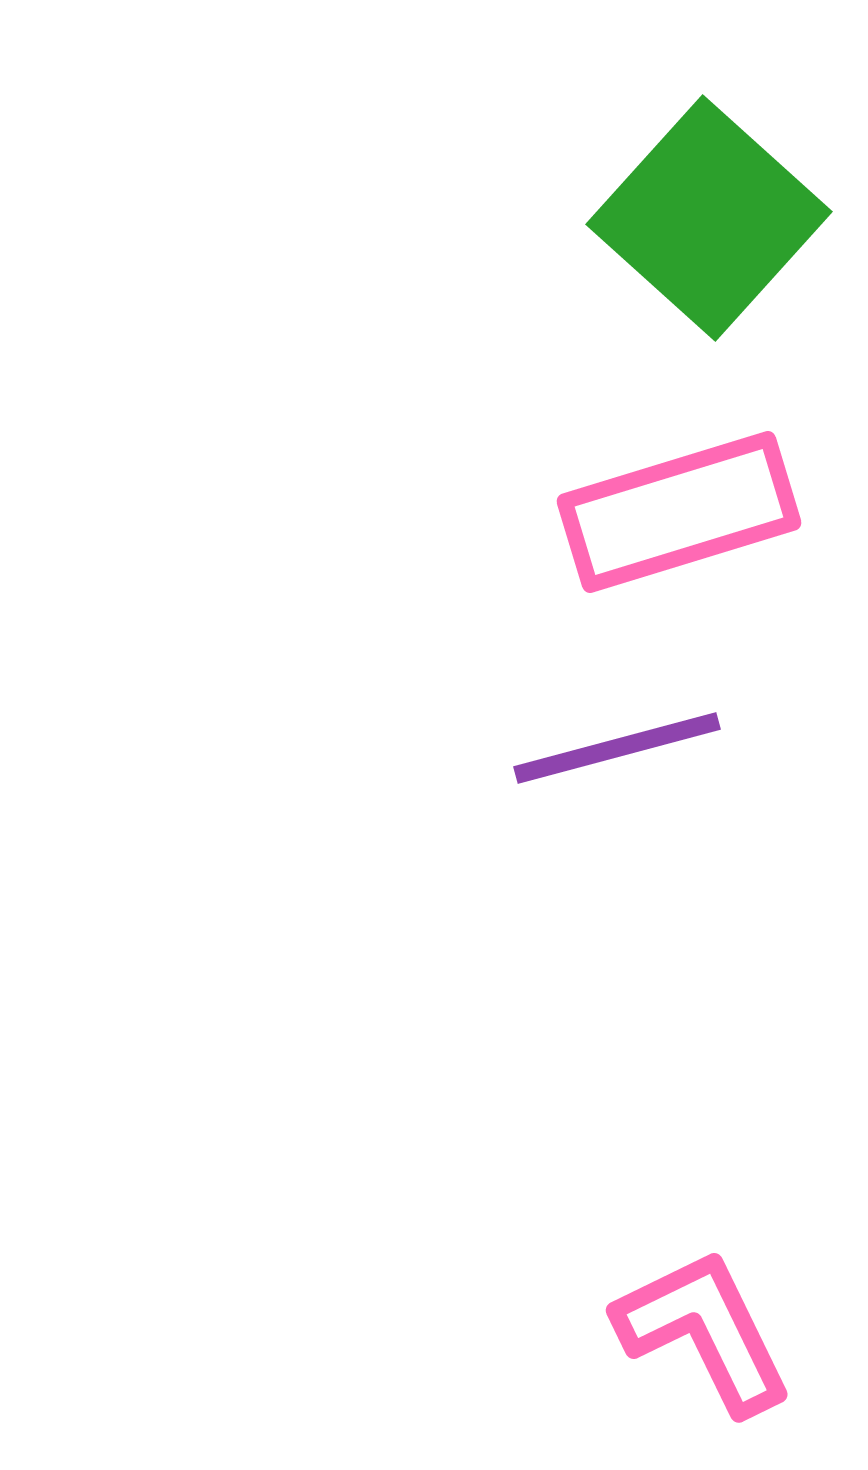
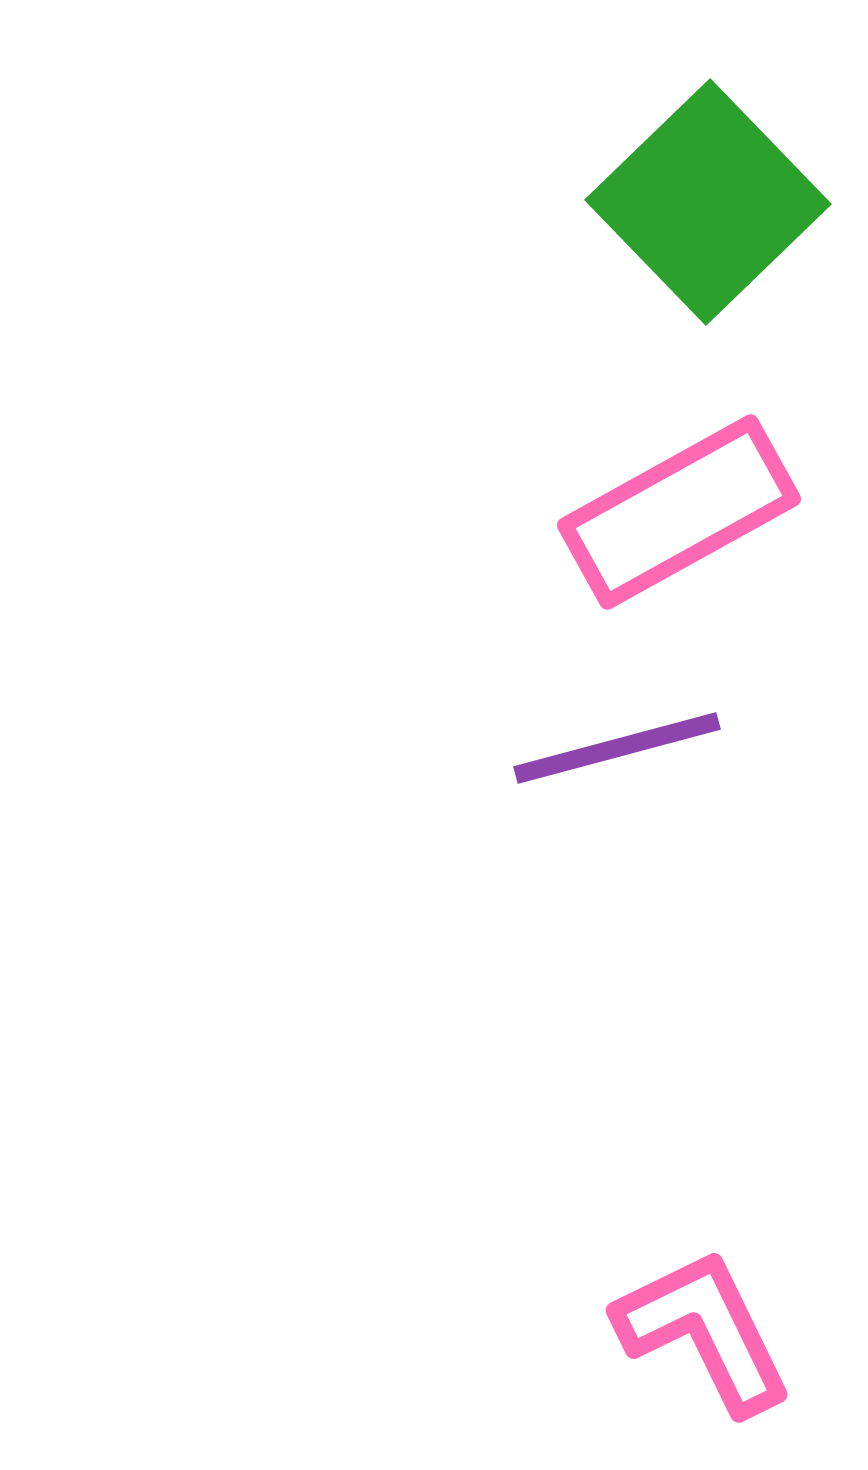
green square: moved 1 px left, 16 px up; rotated 4 degrees clockwise
pink rectangle: rotated 12 degrees counterclockwise
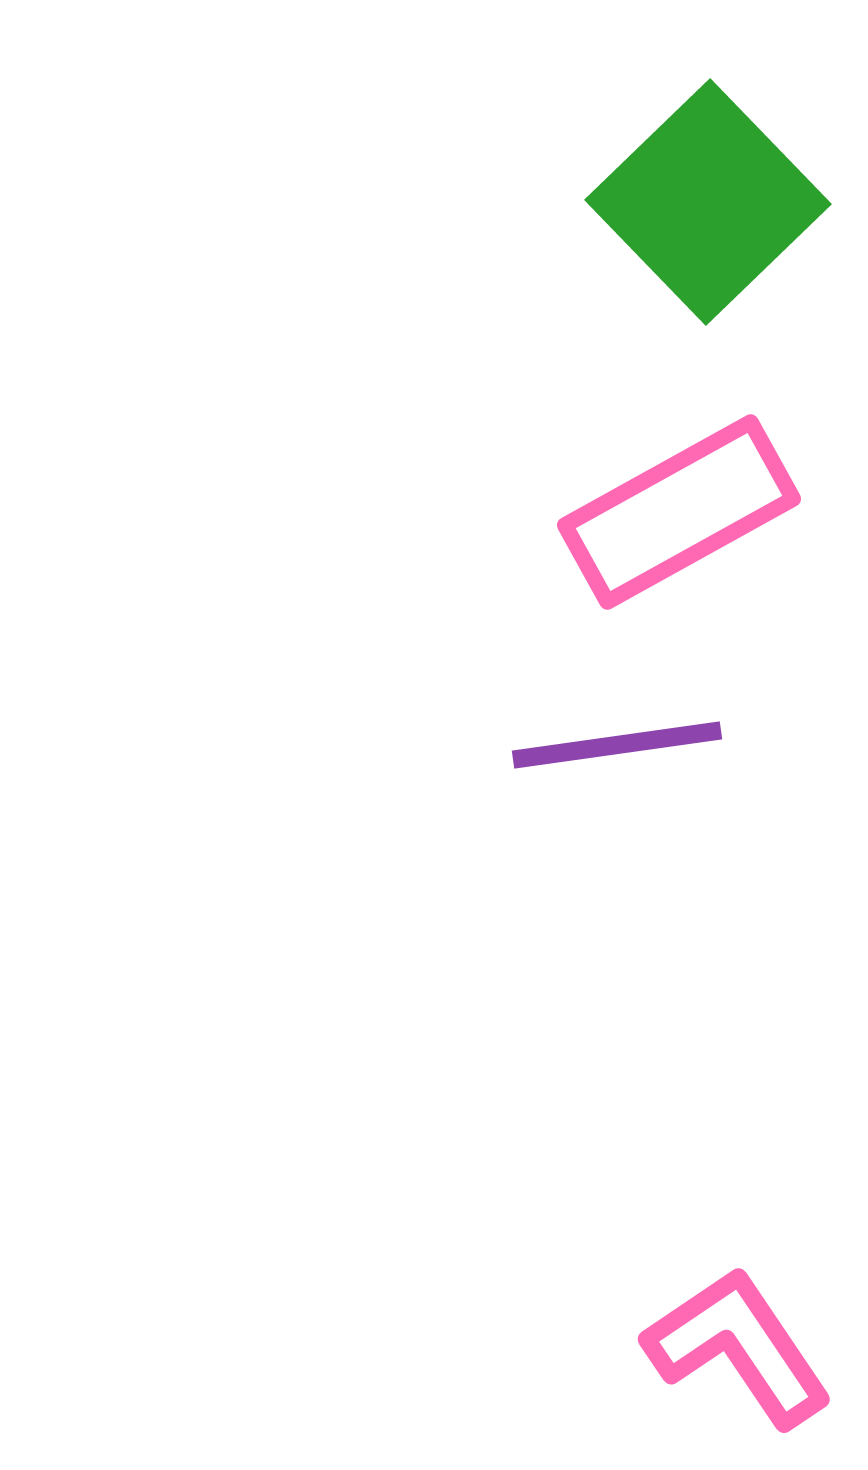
purple line: moved 3 px up; rotated 7 degrees clockwise
pink L-shape: moved 34 px right, 16 px down; rotated 8 degrees counterclockwise
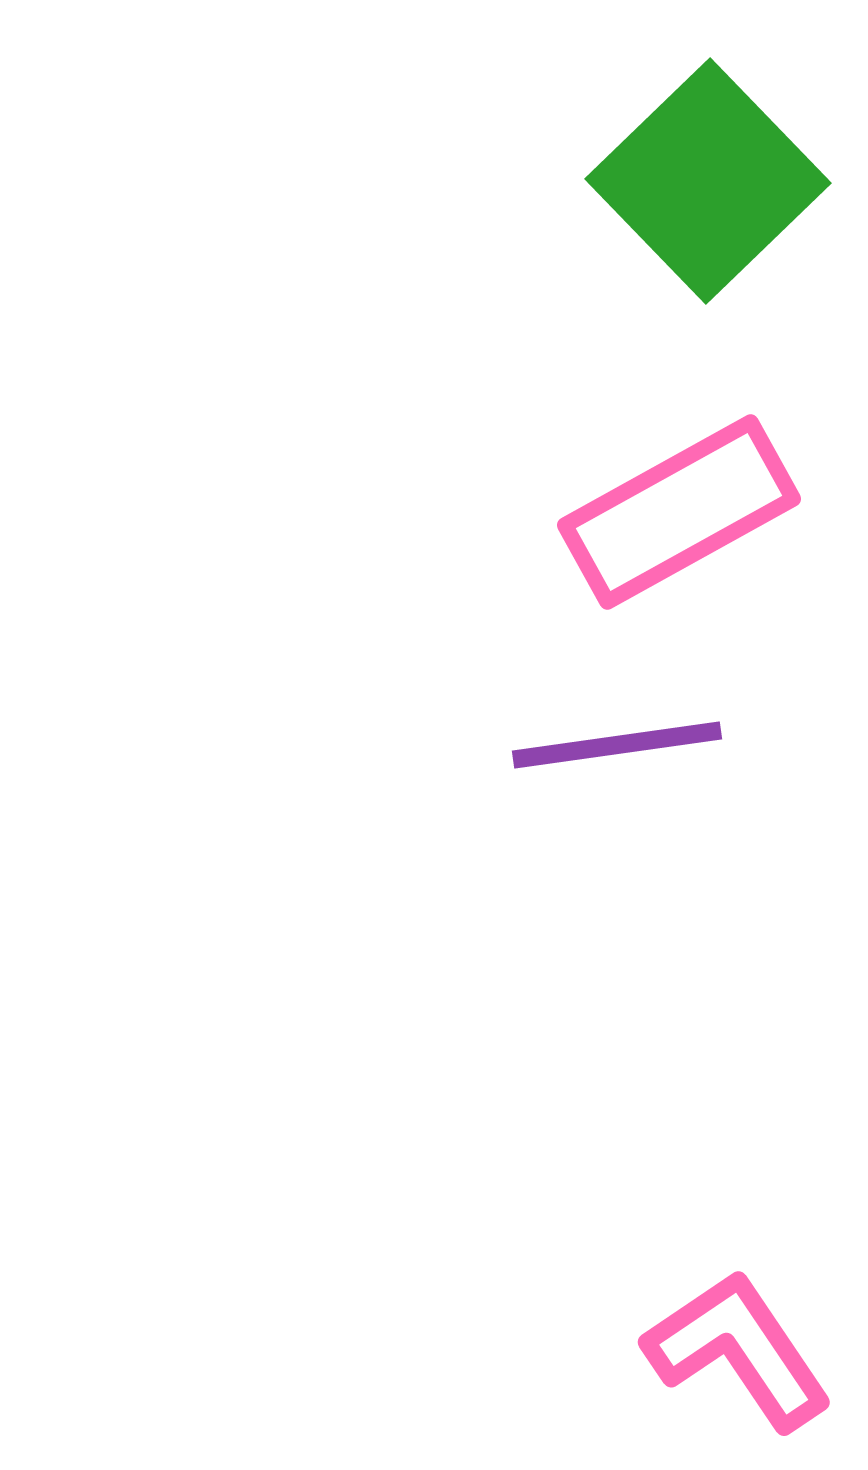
green square: moved 21 px up
pink L-shape: moved 3 px down
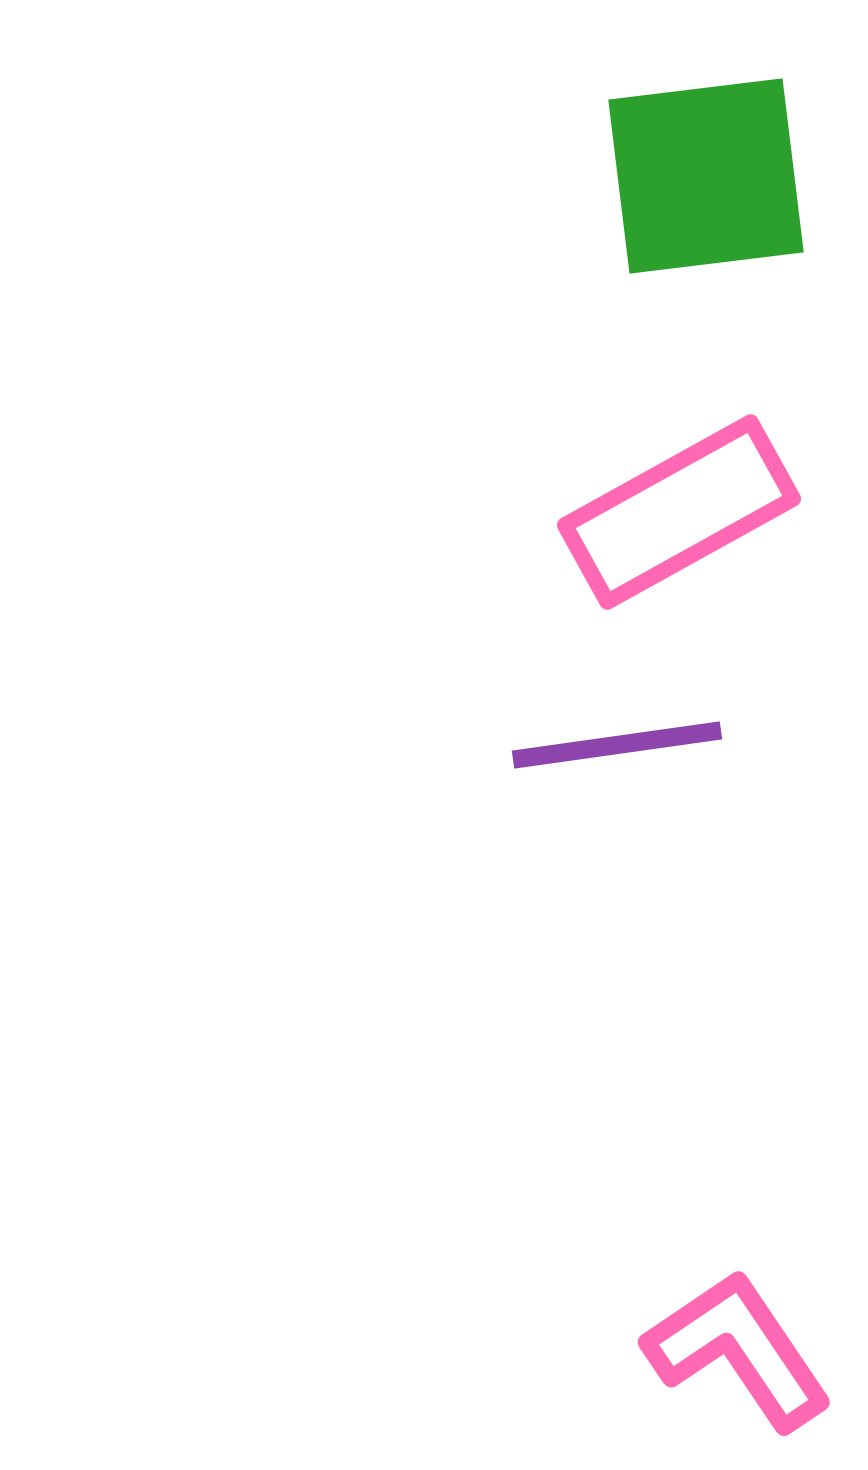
green square: moved 2 px left, 5 px up; rotated 37 degrees clockwise
